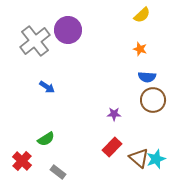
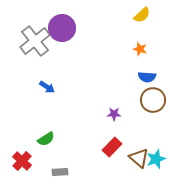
purple circle: moved 6 px left, 2 px up
gray rectangle: moved 2 px right; rotated 42 degrees counterclockwise
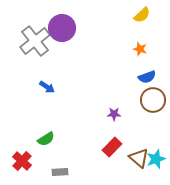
blue semicircle: rotated 24 degrees counterclockwise
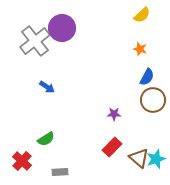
blue semicircle: rotated 42 degrees counterclockwise
